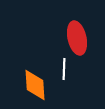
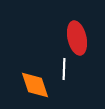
orange diamond: rotated 16 degrees counterclockwise
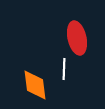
orange diamond: rotated 12 degrees clockwise
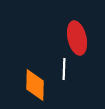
orange diamond: rotated 8 degrees clockwise
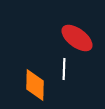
red ellipse: rotated 40 degrees counterclockwise
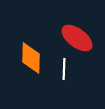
orange diamond: moved 4 px left, 27 px up
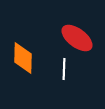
orange diamond: moved 8 px left
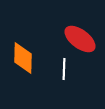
red ellipse: moved 3 px right, 1 px down
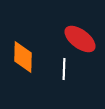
orange diamond: moved 1 px up
